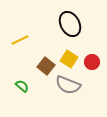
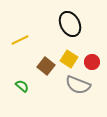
gray semicircle: moved 10 px right
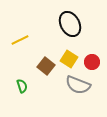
green semicircle: rotated 32 degrees clockwise
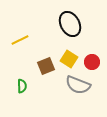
brown square: rotated 30 degrees clockwise
green semicircle: rotated 16 degrees clockwise
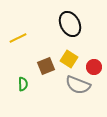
yellow line: moved 2 px left, 2 px up
red circle: moved 2 px right, 5 px down
green semicircle: moved 1 px right, 2 px up
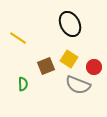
yellow line: rotated 60 degrees clockwise
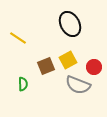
yellow square: moved 1 px left, 1 px down; rotated 30 degrees clockwise
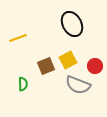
black ellipse: moved 2 px right
yellow line: rotated 54 degrees counterclockwise
red circle: moved 1 px right, 1 px up
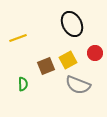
red circle: moved 13 px up
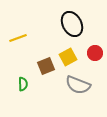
yellow square: moved 3 px up
